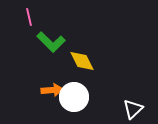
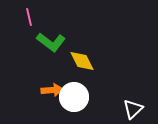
green L-shape: rotated 8 degrees counterclockwise
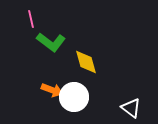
pink line: moved 2 px right, 2 px down
yellow diamond: moved 4 px right, 1 px down; rotated 12 degrees clockwise
orange arrow: rotated 25 degrees clockwise
white triangle: moved 2 px left, 1 px up; rotated 40 degrees counterclockwise
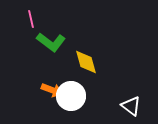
white circle: moved 3 px left, 1 px up
white triangle: moved 2 px up
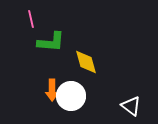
green L-shape: rotated 32 degrees counterclockwise
orange arrow: rotated 70 degrees clockwise
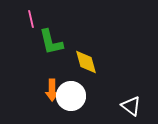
green L-shape: rotated 72 degrees clockwise
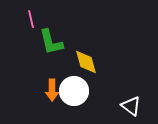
white circle: moved 3 px right, 5 px up
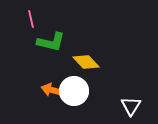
green L-shape: rotated 64 degrees counterclockwise
yellow diamond: rotated 28 degrees counterclockwise
orange arrow: rotated 105 degrees clockwise
white triangle: rotated 25 degrees clockwise
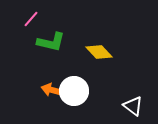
pink line: rotated 54 degrees clockwise
yellow diamond: moved 13 px right, 10 px up
white triangle: moved 2 px right; rotated 25 degrees counterclockwise
